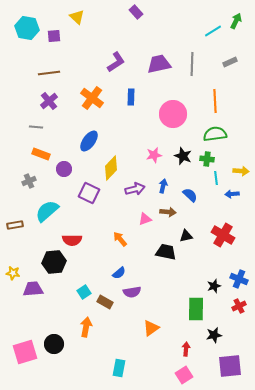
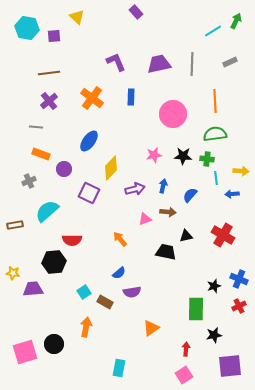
purple L-shape at (116, 62): rotated 80 degrees counterclockwise
black star at (183, 156): rotated 18 degrees counterclockwise
blue semicircle at (190, 195): rotated 91 degrees counterclockwise
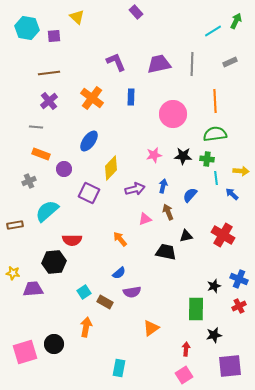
blue arrow at (232, 194): rotated 48 degrees clockwise
brown arrow at (168, 212): rotated 119 degrees counterclockwise
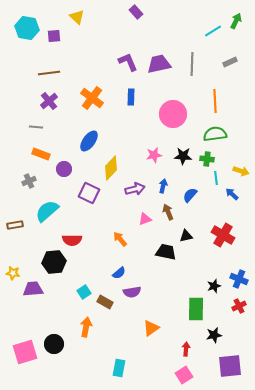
purple L-shape at (116, 62): moved 12 px right
yellow arrow at (241, 171): rotated 14 degrees clockwise
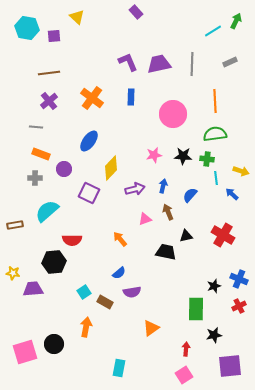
gray cross at (29, 181): moved 6 px right, 3 px up; rotated 24 degrees clockwise
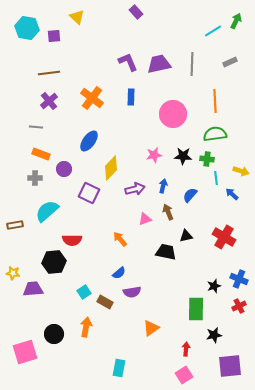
red cross at (223, 235): moved 1 px right, 2 px down
black circle at (54, 344): moved 10 px up
